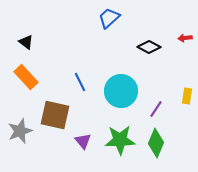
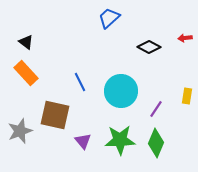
orange rectangle: moved 4 px up
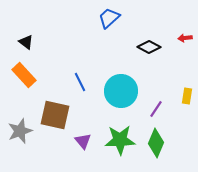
orange rectangle: moved 2 px left, 2 px down
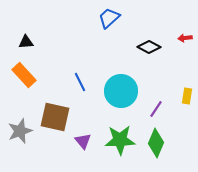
black triangle: rotated 42 degrees counterclockwise
brown square: moved 2 px down
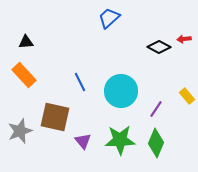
red arrow: moved 1 px left, 1 px down
black diamond: moved 10 px right
yellow rectangle: rotated 49 degrees counterclockwise
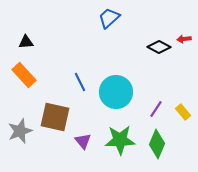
cyan circle: moved 5 px left, 1 px down
yellow rectangle: moved 4 px left, 16 px down
green diamond: moved 1 px right, 1 px down
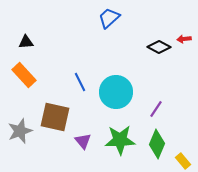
yellow rectangle: moved 49 px down
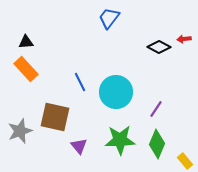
blue trapezoid: rotated 10 degrees counterclockwise
orange rectangle: moved 2 px right, 6 px up
purple triangle: moved 4 px left, 5 px down
yellow rectangle: moved 2 px right
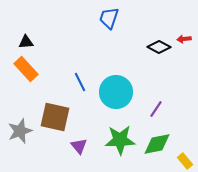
blue trapezoid: rotated 20 degrees counterclockwise
green diamond: rotated 56 degrees clockwise
